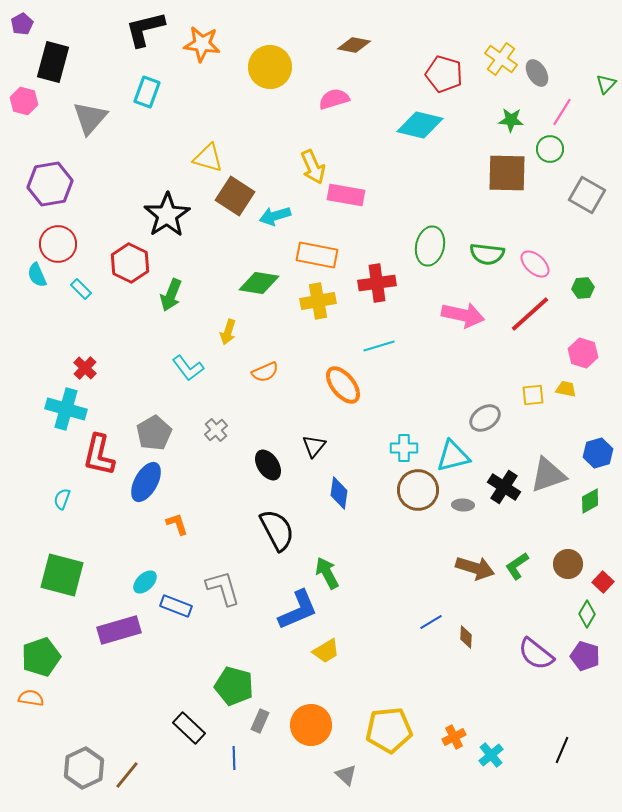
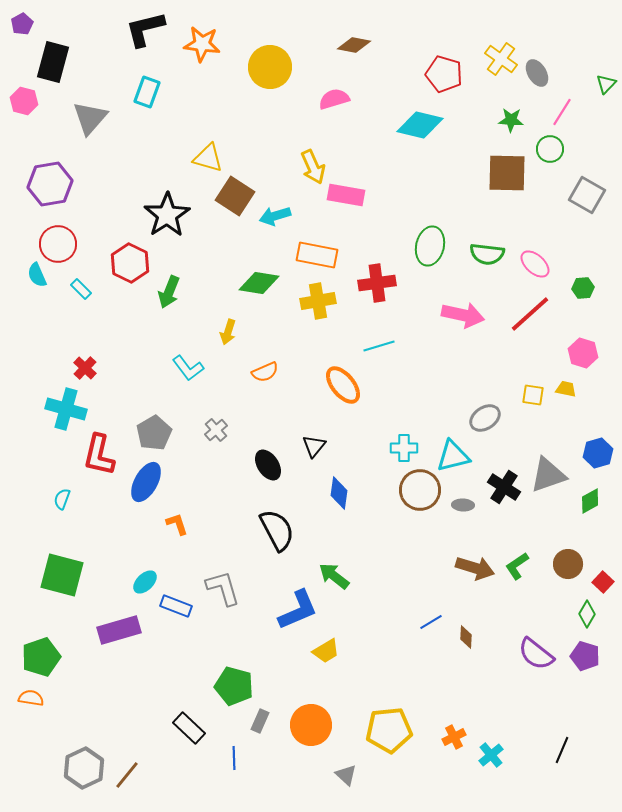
green arrow at (171, 295): moved 2 px left, 3 px up
yellow square at (533, 395): rotated 15 degrees clockwise
brown circle at (418, 490): moved 2 px right
green arrow at (327, 573): moved 7 px right, 3 px down; rotated 24 degrees counterclockwise
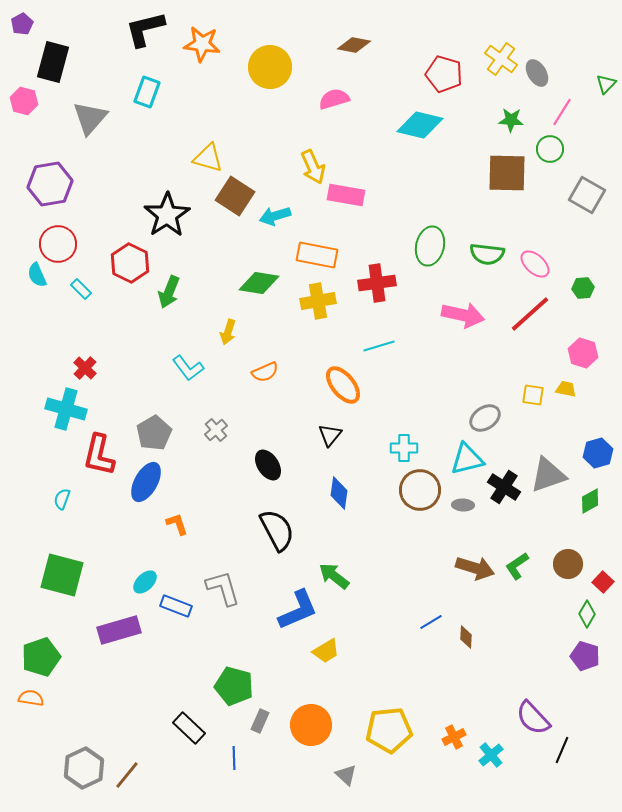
black triangle at (314, 446): moved 16 px right, 11 px up
cyan triangle at (453, 456): moved 14 px right, 3 px down
purple semicircle at (536, 654): moved 3 px left, 64 px down; rotated 9 degrees clockwise
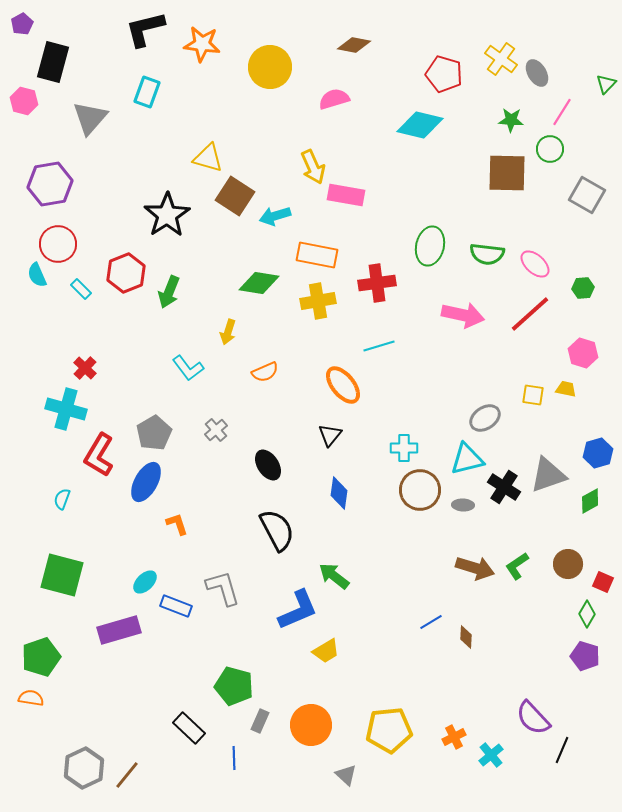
red hexagon at (130, 263): moved 4 px left, 10 px down; rotated 12 degrees clockwise
red L-shape at (99, 455): rotated 18 degrees clockwise
red square at (603, 582): rotated 20 degrees counterclockwise
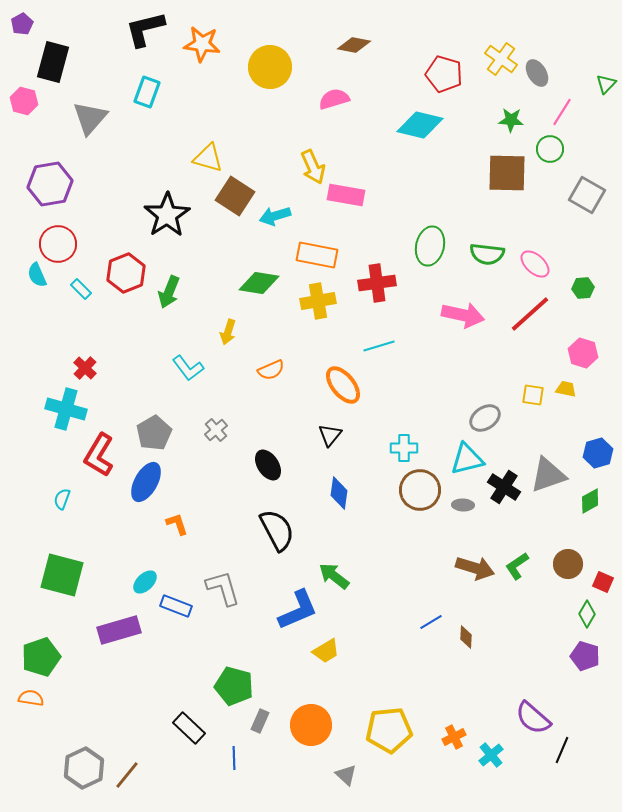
orange semicircle at (265, 372): moved 6 px right, 2 px up
purple semicircle at (533, 718): rotated 6 degrees counterclockwise
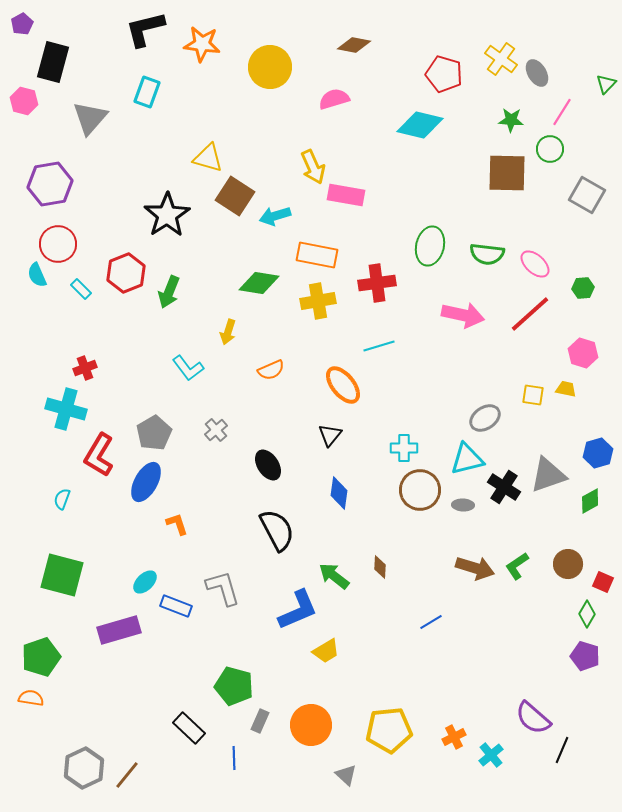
red cross at (85, 368): rotated 25 degrees clockwise
brown diamond at (466, 637): moved 86 px left, 70 px up
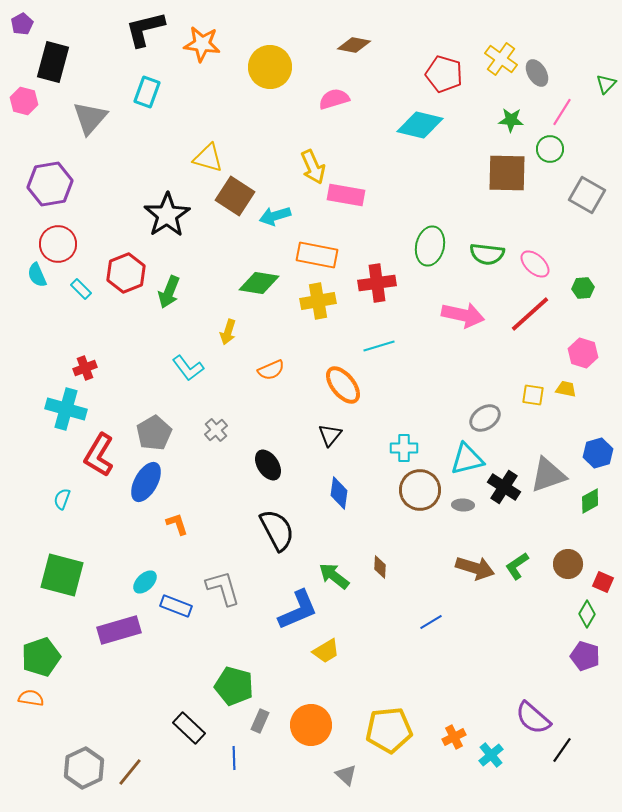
black line at (562, 750): rotated 12 degrees clockwise
brown line at (127, 775): moved 3 px right, 3 px up
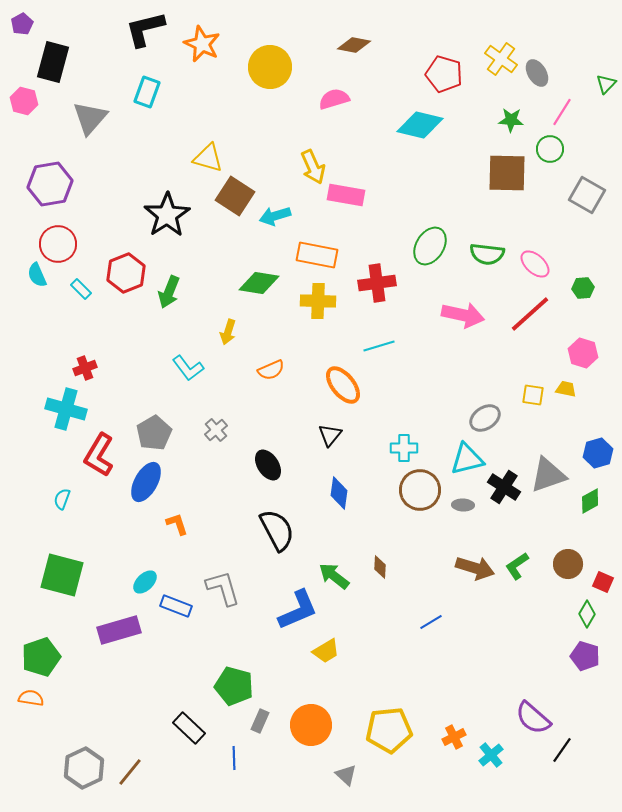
orange star at (202, 44): rotated 18 degrees clockwise
green ellipse at (430, 246): rotated 18 degrees clockwise
yellow cross at (318, 301): rotated 12 degrees clockwise
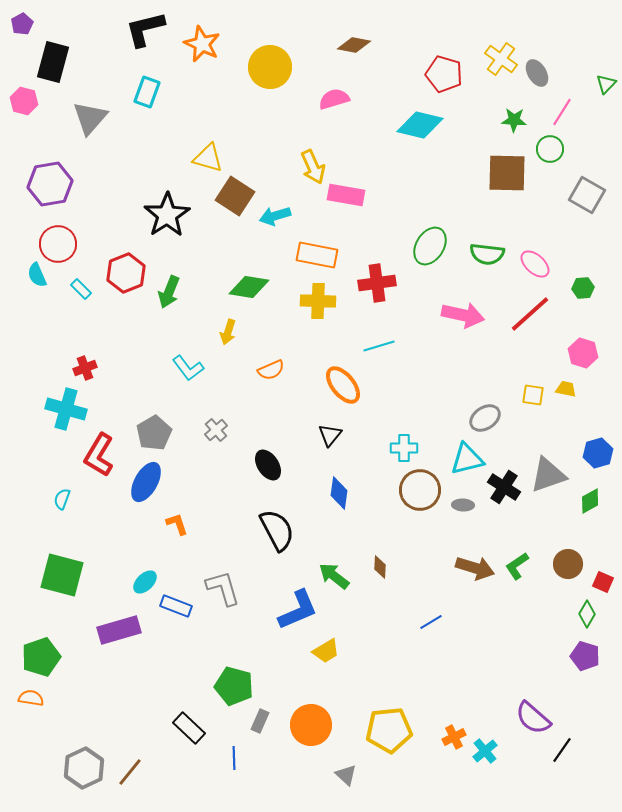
green star at (511, 120): moved 3 px right
green diamond at (259, 283): moved 10 px left, 4 px down
cyan cross at (491, 755): moved 6 px left, 4 px up
